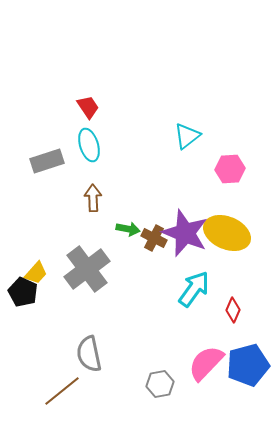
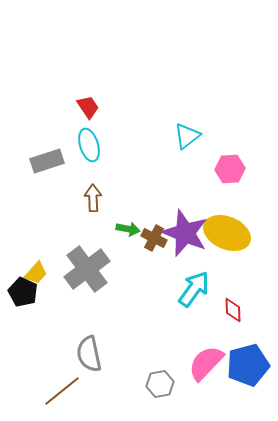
red diamond: rotated 25 degrees counterclockwise
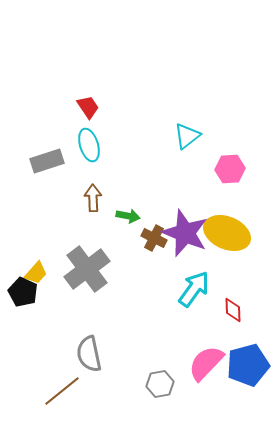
green arrow: moved 13 px up
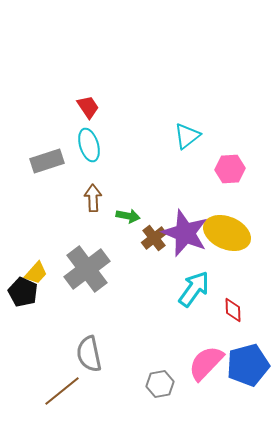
brown cross: rotated 25 degrees clockwise
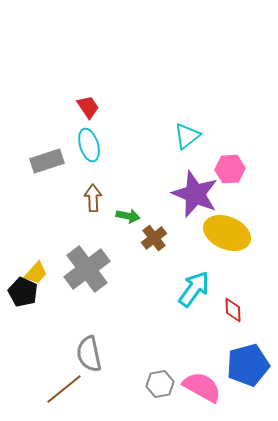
purple star: moved 10 px right, 39 px up
pink semicircle: moved 4 px left, 24 px down; rotated 75 degrees clockwise
brown line: moved 2 px right, 2 px up
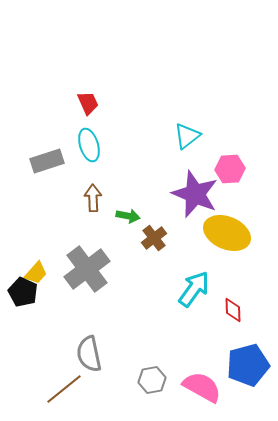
red trapezoid: moved 4 px up; rotated 10 degrees clockwise
gray hexagon: moved 8 px left, 4 px up
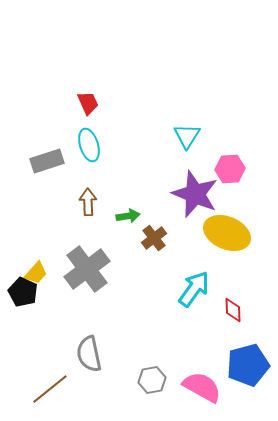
cyan triangle: rotated 20 degrees counterclockwise
brown arrow: moved 5 px left, 4 px down
green arrow: rotated 20 degrees counterclockwise
brown line: moved 14 px left
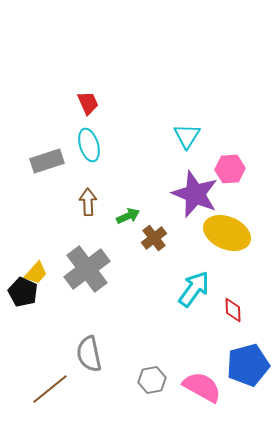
green arrow: rotated 15 degrees counterclockwise
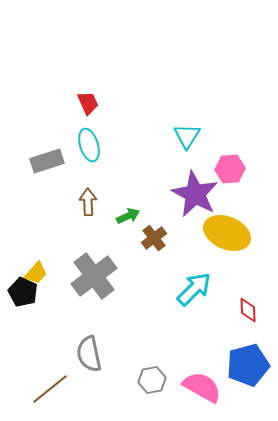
purple star: rotated 6 degrees clockwise
gray cross: moved 7 px right, 7 px down
cyan arrow: rotated 9 degrees clockwise
red diamond: moved 15 px right
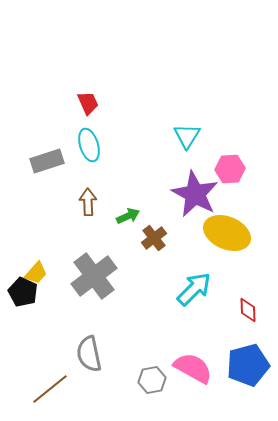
pink semicircle: moved 9 px left, 19 px up
